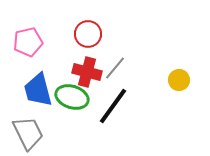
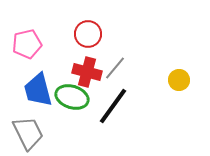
pink pentagon: moved 1 px left, 2 px down
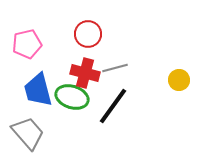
gray line: rotated 35 degrees clockwise
red cross: moved 2 px left, 1 px down
gray trapezoid: rotated 15 degrees counterclockwise
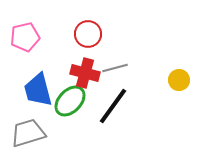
pink pentagon: moved 2 px left, 7 px up
green ellipse: moved 2 px left, 4 px down; rotated 64 degrees counterclockwise
gray trapezoid: rotated 66 degrees counterclockwise
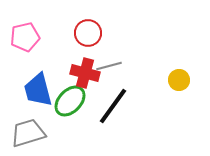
red circle: moved 1 px up
gray line: moved 6 px left, 2 px up
